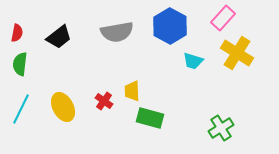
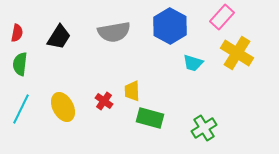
pink rectangle: moved 1 px left, 1 px up
gray semicircle: moved 3 px left
black trapezoid: rotated 20 degrees counterclockwise
cyan trapezoid: moved 2 px down
green cross: moved 17 px left
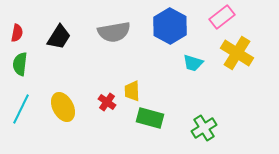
pink rectangle: rotated 10 degrees clockwise
red cross: moved 3 px right, 1 px down
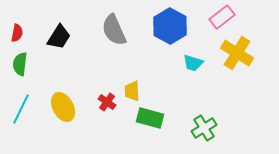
gray semicircle: moved 2 px up; rotated 76 degrees clockwise
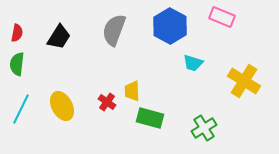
pink rectangle: rotated 60 degrees clockwise
gray semicircle: rotated 44 degrees clockwise
yellow cross: moved 7 px right, 28 px down
green semicircle: moved 3 px left
yellow ellipse: moved 1 px left, 1 px up
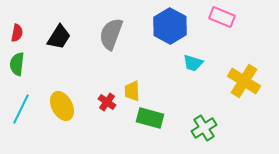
gray semicircle: moved 3 px left, 4 px down
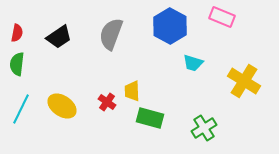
black trapezoid: rotated 24 degrees clockwise
yellow ellipse: rotated 28 degrees counterclockwise
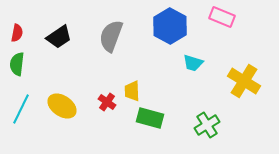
gray semicircle: moved 2 px down
green cross: moved 3 px right, 3 px up
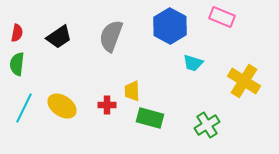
red cross: moved 3 px down; rotated 36 degrees counterclockwise
cyan line: moved 3 px right, 1 px up
